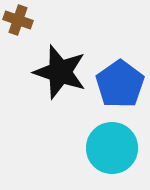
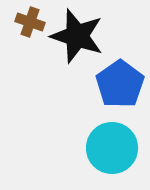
brown cross: moved 12 px right, 2 px down
black star: moved 17 px right, 36 px up
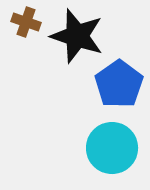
brown cross: moved 4 px left
blue pentagon: moved 1 px left
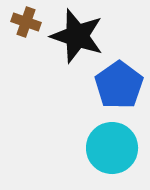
blue pentagon: moved 1 px down
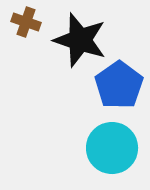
black star: moved 3 px right, 4 px down
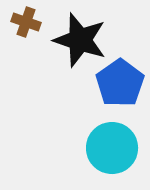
blue pentagon: moved 1 px right, 2 px up
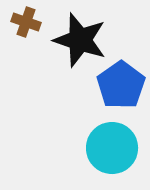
blue pentagon: moved 1 px right, 2 px down
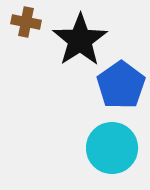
brown cross: rotated 8 degrees counterclockwise
black star: rotated 20 degrees clockwise
